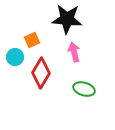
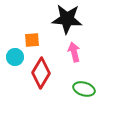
orange square: rotated 21 degrees clockwise
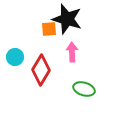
black star: rotated 12 degrees clockwise
orange square: moved 17 px right, 11 px up
pink arrow: moved 2 px left; rotated 12 degrees clockwise
red diamond: moved 3 px up
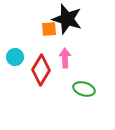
pink arrow: moved 7 px left, 6 px down
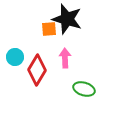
red diamond: moved 4 px left
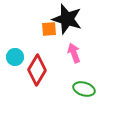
pink arrow: moved 9 px right, 5 px up; rotated 18 degrees counterclockwise
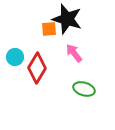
pink arrow: rotated 18 degrees counterclockwise
red diamond: moved 2 px up
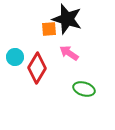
pink arrow: moved 5 px left; rotated 18 degrees counterclockwise
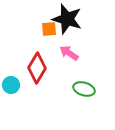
cyan circle: moved 4 px left, 28 px down
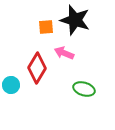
black star: moved 8 px right, 1 px down
orange square: moved 3 px left, 2 px up
pink arrow: moved 5 px left; rotated 12 degrees counterclockwise
